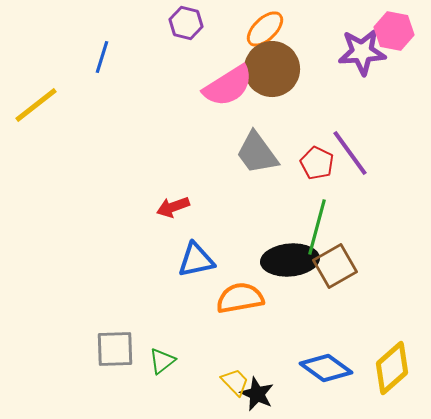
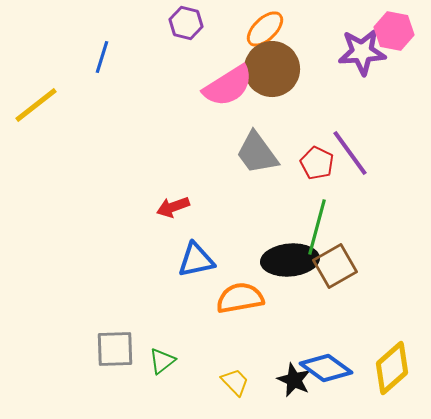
black star: moved 37 px right, 14 px up
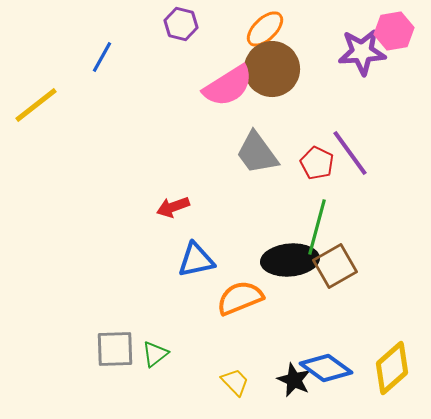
purple hexagon: moved 5 px left, 1 px down
pink hexagon: rotated 21 degrees counterclockwise
blue line: rotated 12 degrees clockwise
orange semicircle: rotated 12 degrees counterclockwise
green triangle: moved 7 px left, 7 px up
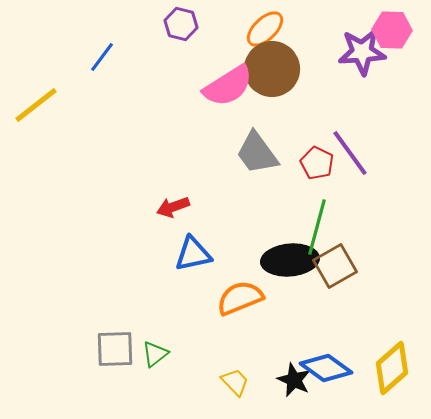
pink hexagon: moved 2 px left, 1 px up; rotated 12 degrees clockwise
blue line: rotated 8 degrees clockwise
blue triangle: moved 3 px left, 6 px up
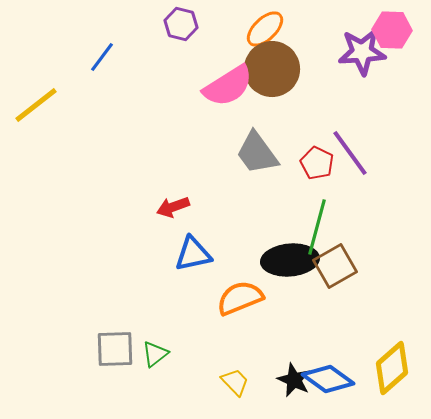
blue diamond: moved 2 px right, 11 px down
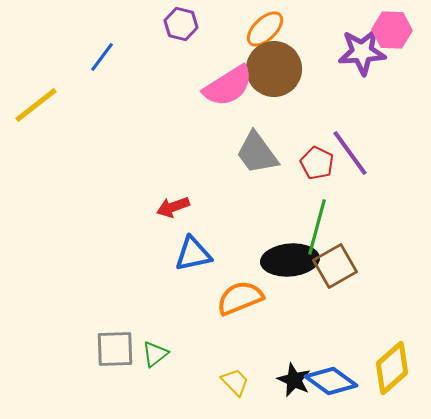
brown circle: moved 2 px right
blue diamond: moved 3 px right, 2 px down
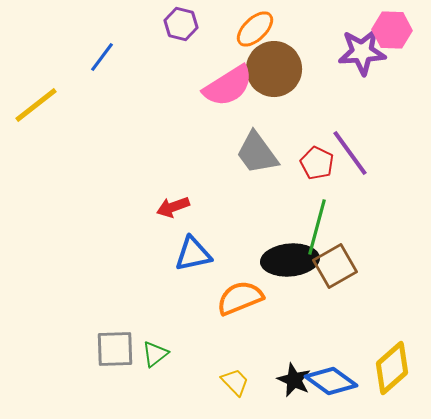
orange ellipse: moved 10 px left
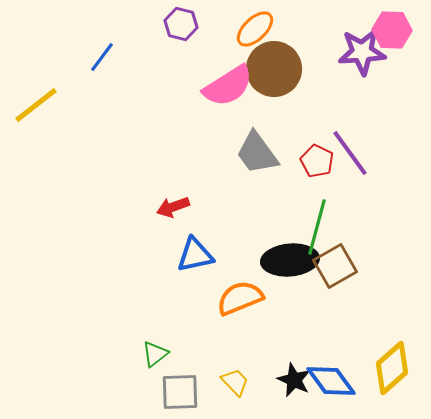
red pentagon: moved 2 px up
blue triangle: moved 2 px right, 1 px down
gray square: moved 65 px right, 43 px down
blue diamond: rotated 18 degrees clockwise
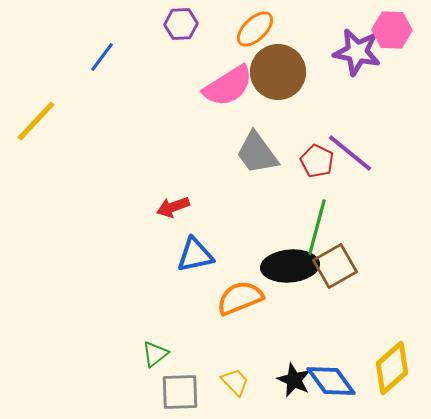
purple hexagon: rotated 16 degrees counterclockwise
purple star: moved 5 px left; rotated 15 degrees clockwise
brown circle: moved 4 px right, 3 px down
yellow line: moved 16 px down; rotated 9 degrees counterclockwise
purple line: rotated 15 degrees counterclockwise
black ellipse: moved 6 px down
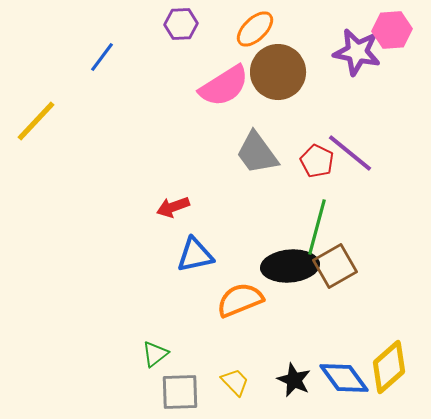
pink hexagon: rotated 6 degrees counterclockwise
pink semicircle: moved 4 px left
orange semicircle: moved 2 px down
yellow diamond: moved 3 px left, 1 px up
blue diamond: moved 13 px right, 3 px up
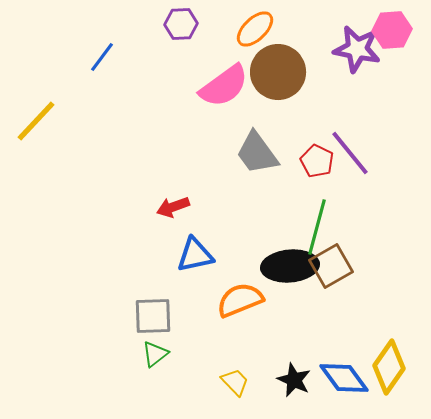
purple star: moved 3 px up
pink semicircle: rotated 4 degrees counterclockwise
purple line: rotated 12 degrees clockwise
brown square: moved 4 px left
yellow diamond: rotated 14 degrees counterclockwise
gray square: moved 27 px left, 76 px up
